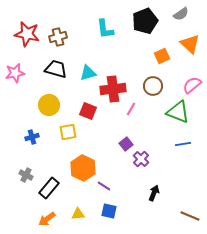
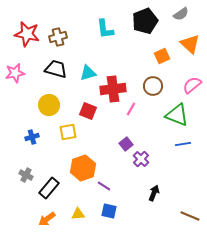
green triangle: moved 1 px left, 3 px down
orange hexagon: rotated 15 degrees clockwise
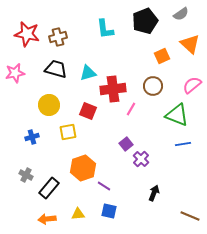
orange arrow: rotated 30 degrees clockwise
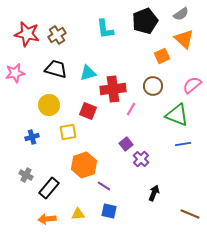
brown cross: moved 1 px left, 2 px up; rotated 18 degrees counterclockwise
orange triangle: moved 6 px left, 5 px up
orange hexagon: moved 1 px right, 3 px up
brown line: moved 2 px up
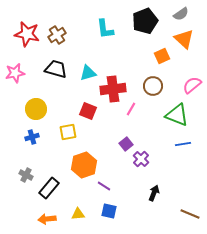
yellow circle: moved 13 px left, 4 px down
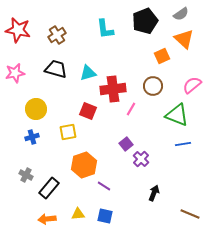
red star: moved 9 px left, 4 px up
blue square: moved 4 px left, 5 px down
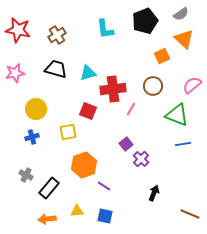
yellow triangle: moved 1 px left, 3 px up
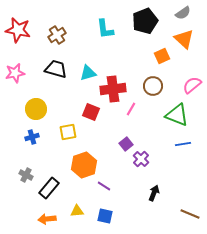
gray semicircle: moved 2 px right, 1 px up
red square: moved 3 px right, 1 px down
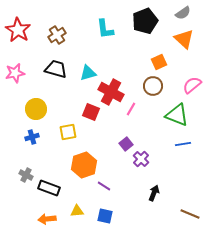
red star: rotated 20 degrees clockwise
orange square: moved 3 px left, 6 px down
red cross: moved 2 px left, 3 px down; rotated 35 degrees clockwise
black rectangle: rotated 70 degrees clockwise
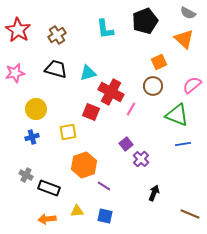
gray semicircle: moved 5 px right; rotated 63 degrees clockwise
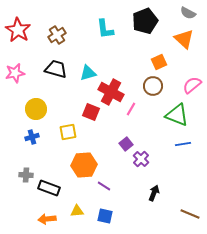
orange hexagon: rotated 15 degrees clockwise
gray cross: rotated 24 degrees counterclockwise
